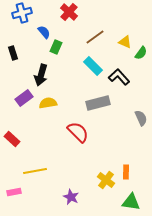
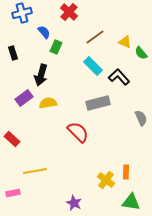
green semicircle: rotated 104 degrees clockwise
pink rectangle: moved 1 px left, 1 px down
purple star: moved 3 px right, 6 px down
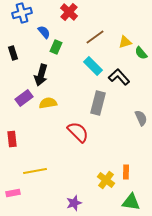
yellow triangle: rotated 40 degrees counterclockwise
gray rectangle: rotated 60 degrees counterclockwise
red rectangle: rotated 42 degrees clockwise
purple star: rotated 28 degrees clockwise
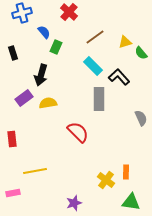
gray rectangle: moved 1 px right, 4 px up; rotated 15 degrees counterclockwise
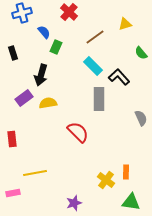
yellow triangle: moved 18 px up
yellow line: moved 2 px down
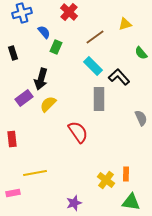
black arrow: moved 4 px down
yellow semicircle: moved 1 px down; rotated 36 degrees counterclockwise
red semicircle: rotated 10 degrees clockwise
orange rectangle: moved 2 px down
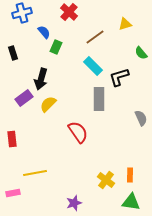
black L-shape: rotated 65 degrees counterclockwise
orange rectangle: moved 4 px right, 1 px down
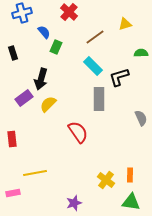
green semicircle: rotated 128 degrees clockwise
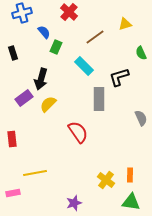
green semicircle: rotated 112 degrees counterclockwise
cyan rectangle: moved 9 px left
